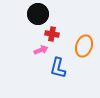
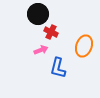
red cross: moved 1 px left, 2 px up; rotated 16 degrees clockwise
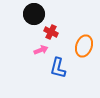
black circle: moved 4 px left
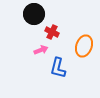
red cross: moved 1 px right
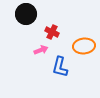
black circle: moved 8 px left
orange ellipse: rotated 65 degrees clockwise
blue L-shape: moved 2 px right, 1 px up
